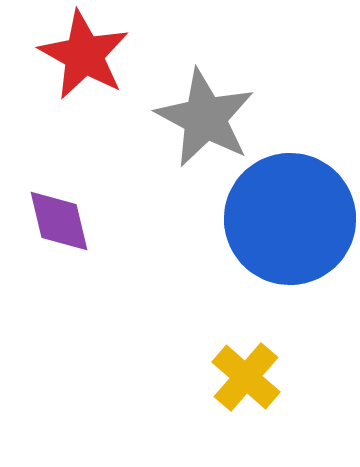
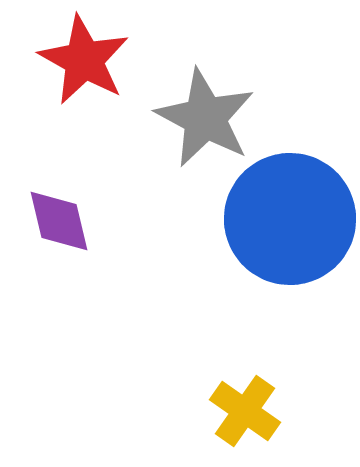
red star: moved 5 px down
yellow cross: moved 1 px left, 34 px down; rotated 6 degrees counterclockwise
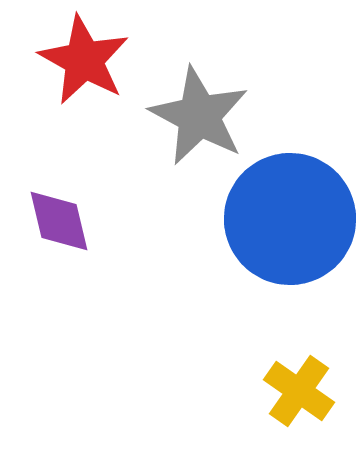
gray star: moved 6 px left, 2 px up
yellow cross: moved 54 px right, 20 px up
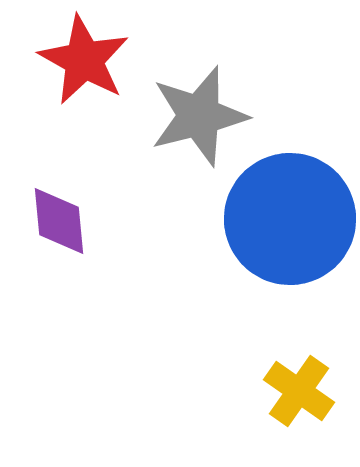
gray star: rotated 30 degrees clockwise
purple diamond: rotated 8 degrees clockwise
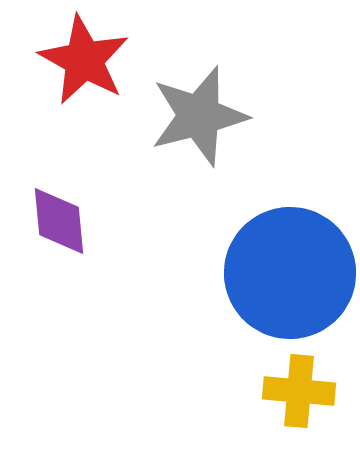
blue circle: moved 54 px down
yellow cross: rotated 30 degrees counterclockwise
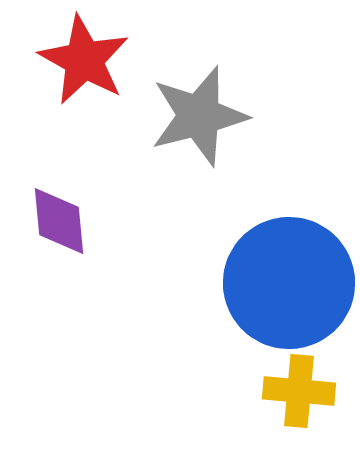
blue circle: moved 1 px left, 10 px down
